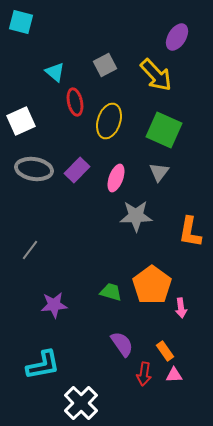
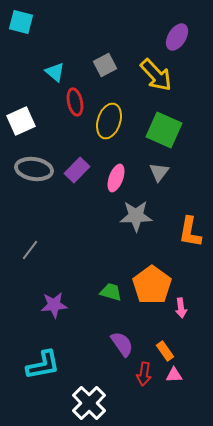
white cross: moved 8 px right
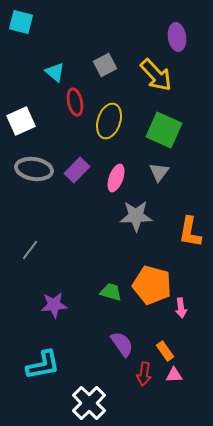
purple ellipse: rotated 40 degrees counterclockwise
orange pentagon: rotated 21 degrees counterclockwise
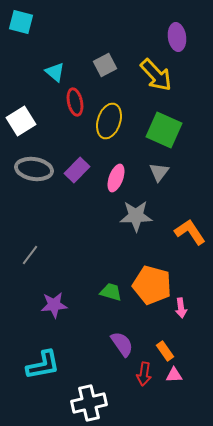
white square: rotated 8 degrees counterclockwise
orange L-shape: rotated 136 degrees clockwise
gray line: moved 5 px down
white cross: rotated 32 degrees clockwise
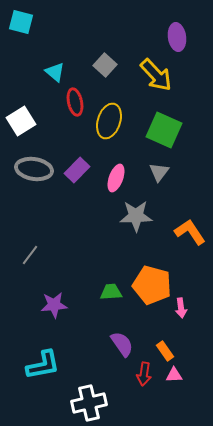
gray square: rotated 20 degrees counterclockwise
green trapezoid: rotated 20 degrees counterclockwise
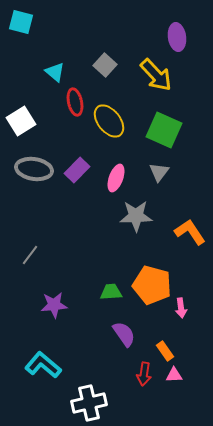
yellow ellipse: rotated 56 degrees counterclockwise
purple semicircle: moved 2 px right, 10 px up
cyan L-shape: rotated 129 degrees counterclockwise
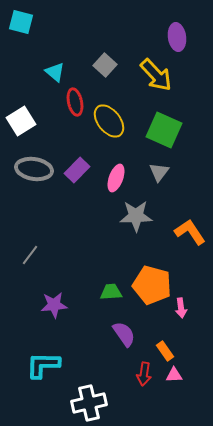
cyan L-shape: rotated 39 degrees counterclockwise
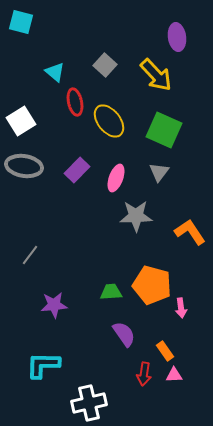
gray ellipse: moved 10 px left, 3 px up
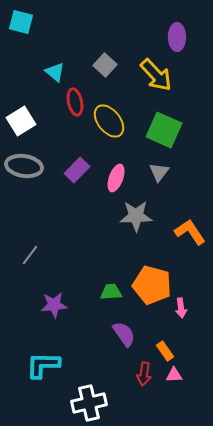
purple ellipse: rotated 8 degrees clockwise
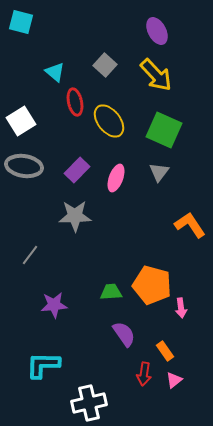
purple ellipse: moved 20 px left, 6 px up; rotated 28 degrees counterclockwise
gray star: moved 61 px left
orange L-shape: moved 7 px up
pink triangle: moved 5 px down; rotated 36 degrees counterclockwise
